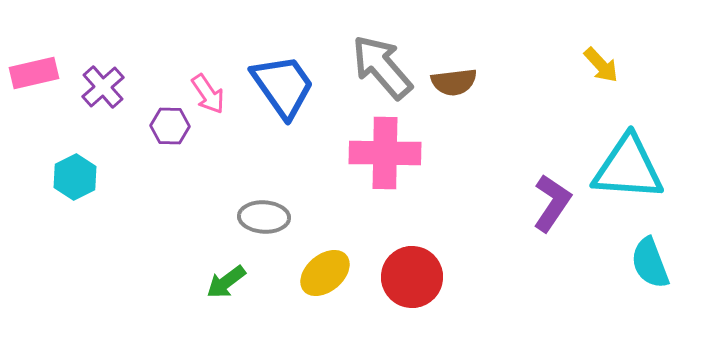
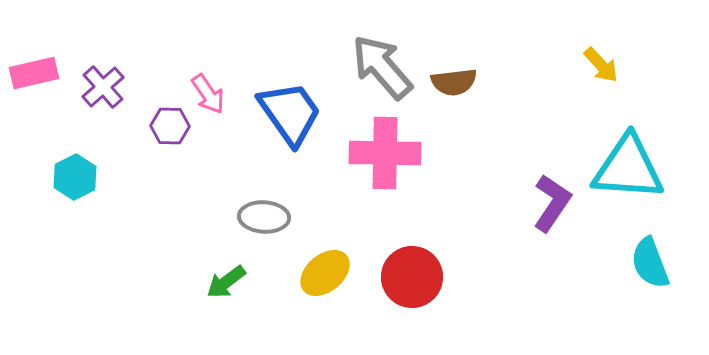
blue trapezoid: moved 7 px right, 27 px down
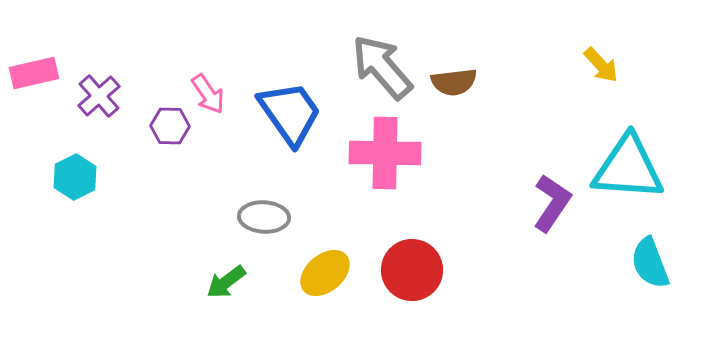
purple cross: moved 4 px left, 9 px down
red circle: moved 7 px up
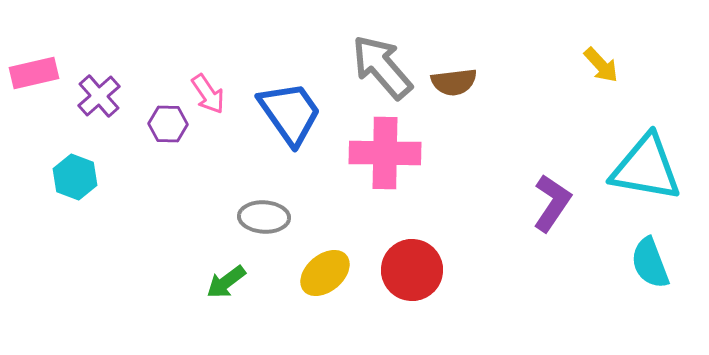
purple hexagon: moved 2 px left, 2 px up
cyan triangle: moved 18 px right; rotated 6 degrees clockwise
cyan hexagon: rotated 12 degrees counterclockwise
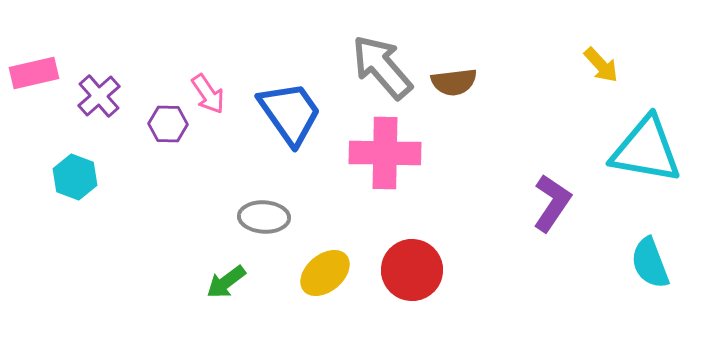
cyan triangle: moved 18 px up
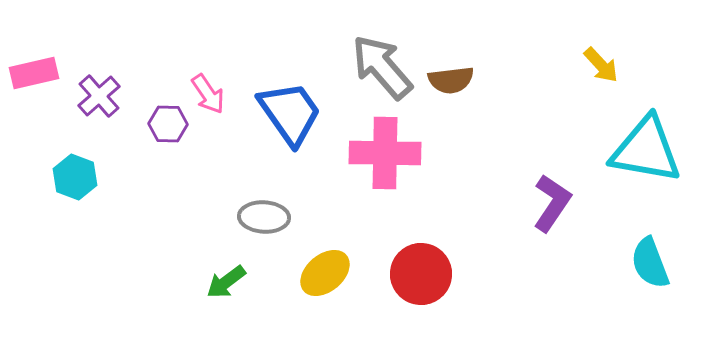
brown semicircle: moved 3 px left, 2 px up
red circle: moved 9 px right, 4 px down
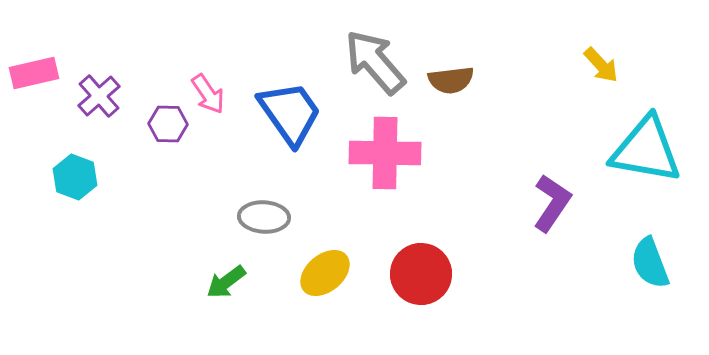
gray arrow: moved 7 px left, 5 px up
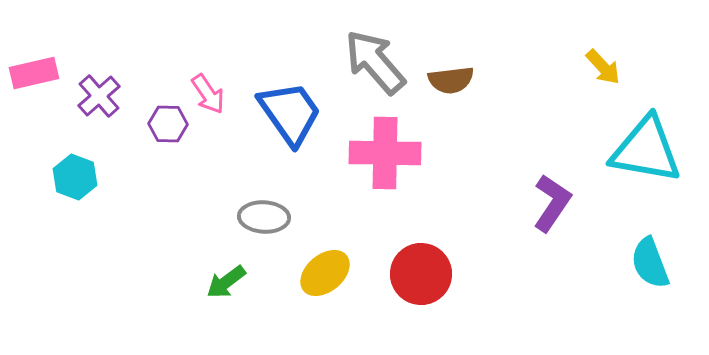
yellow arrow: moved 2 px right, 2 px down
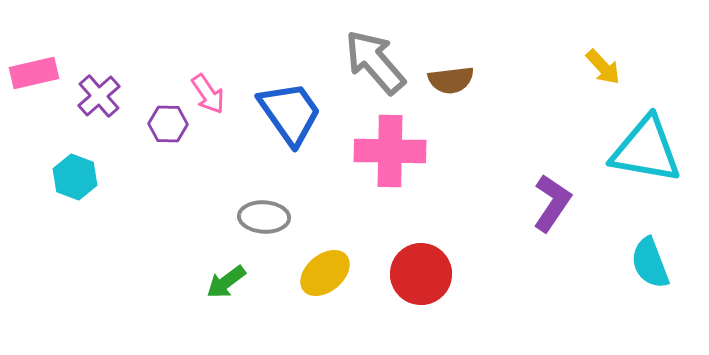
pink cross: moved 5 px right, 2 px up
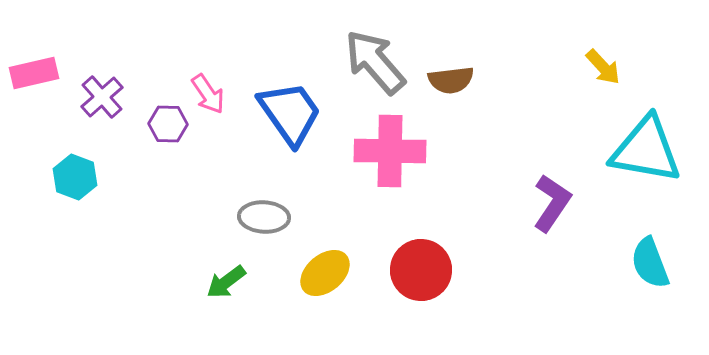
purple cross: moved 3 px right, 1 px down
red circle: moved 4 px up
